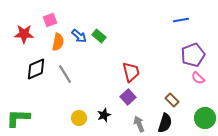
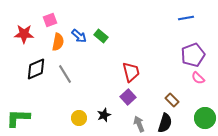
blue line: moved 5 px right, 2 px up
green rectangle: moved 2 px right
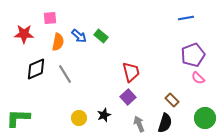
pink square: moved 2 px up; rotated 16 degrees clockwise
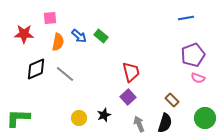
gray line: rotated 18 degrees counterclockwise
pink semicircle: rotated 24 degrees counterclockwise
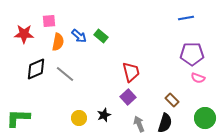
pink square: moved 1 px left, 3 px down
purple pentagon: moved 1 px left, 1 px up; rotated 20 degrees clockwise
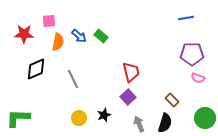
gray line: moved 8 px right, 5 px down; rotated 24 degrees clockwise
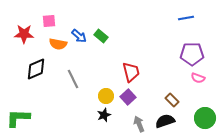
orange semicircle: moved 2 px down; rotated 90 degrees clockwise
yellow circle: moved 27 px right, 22 px up
black semicircle: moved 2 px up; rotated 126 degrees counterclockwise
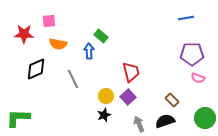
blue arrow: moved 10 px right, 15 px down; rotated 133 degrees counterclockwise
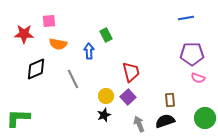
green rectangle: moved 5 px right, 1 px up; rotated 24 degrees clockwise
brown rectangle: moved 2 px left; rotated 40 degrees clockwise
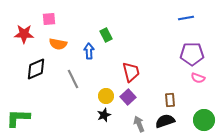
pink square: moved 2 px up
green circle: moved 1 px left, 2 px down
